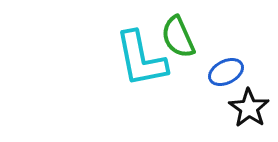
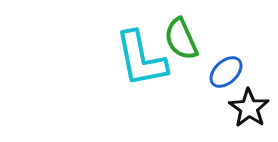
green semicircle: moved 3 px right, 2 px down
blue ellipse: rotated 16 degrees counterclockwise
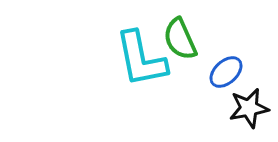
green semicircle: moved 1 px left
black star: rotated 27 degrees clockwise
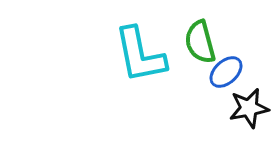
green semicircle: moved 20 px right, 3 px down; rotated 9 degrees clockwise
cyan L-shape: moved 1 px left, 4 px up
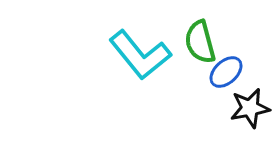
cyan L-shape: rotated 28 degrees counterclockwise
black star: moved 1 px right
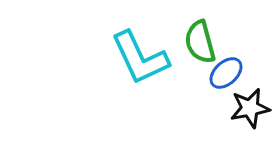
cyan L-shape: moved 3 px down; rotated 14 degrees clockwise
blue ellipse: moved 1 px down
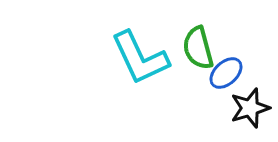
green semicircle: moved 2 px left, 6 px down
black star: rotated 6 degrees counterclockwise
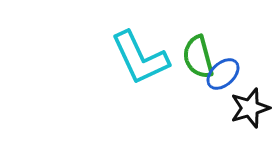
green semicircle: moved 9 px down
blue ellipse: moved 3 px left, 1 px down
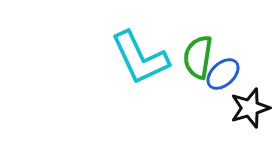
green semicircle: rotated 24 degrees clockwise
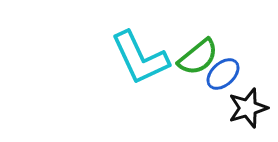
green semicircle: rotated 138 degrees counterclockwise
black star: moved 2 px left
